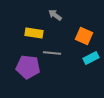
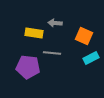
gray arrow: moved 8 px down; rotated 32 degrees counterclockwise
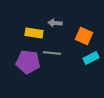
purple pentagon: moved 5 px up
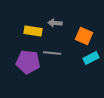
yellow rectangle: moved 1 px left, 2 px up
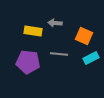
gray line: moved 7 px right, 1 px down
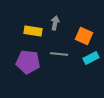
gray arrow: rotated 96 degrees clockwise
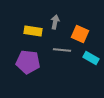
gray arrow: moved 1 px up
orange square: moved 4 px left, 2 px up
gray line: moved 3 px right, 4 px up
cyan rectangle: rotated 56 degrees clockwise
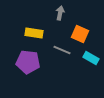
gray arrow: moved 5 px right, 9 px up
yellow rectangle: moved 1 px right, 2 px down
gray line: rotated 18 degrees clockwise
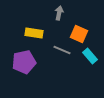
gray arrow: moved 1 px left
orange square: moved 1 px left
cyan rectangle: moved 1 px left, 2 px up; rotated 21 degrees clockwise
purple pentagon: moved 4 px left; rotated 20 degrees counterclockwise
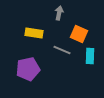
cyan rectangle: rotated 42 degrees clockwise
purple pentagon: moved 4 px right, 7 px down
